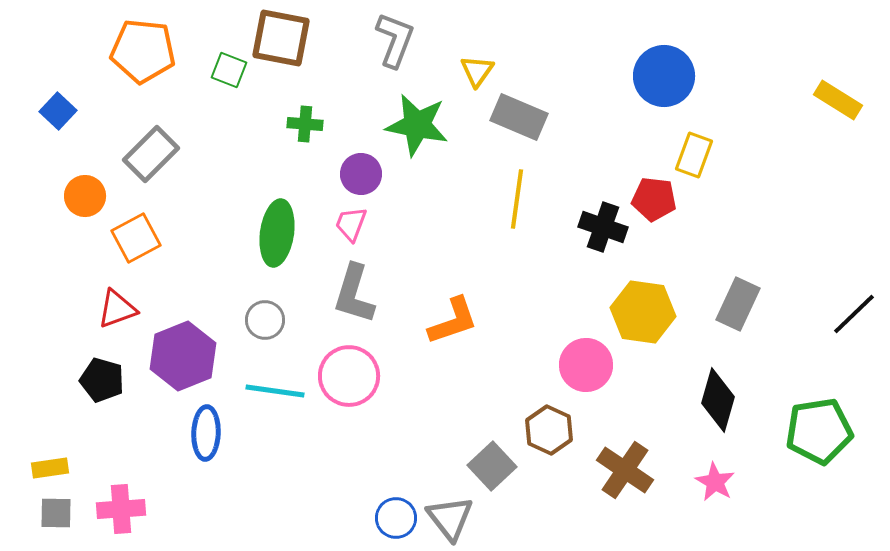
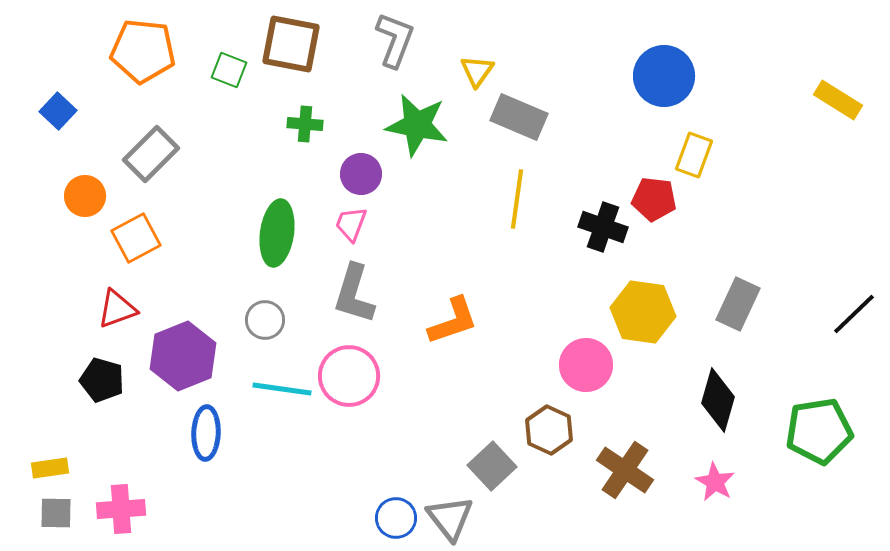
brown square at (281, 38): moved 10 px right, 6 px down
cyan line at (275, 391): moved 7 px right, 2 px up
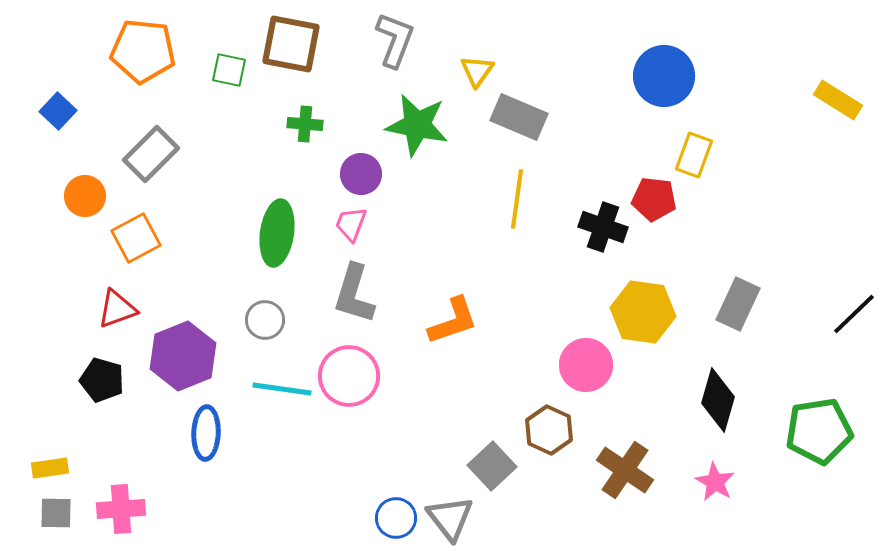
green square at (229, 70): rotated 9 degrees counterclockwise
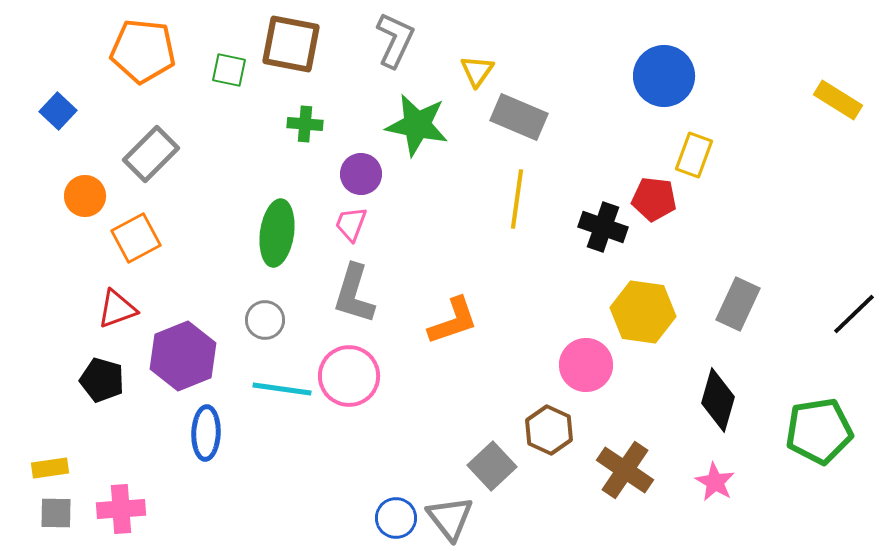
gray L-shape at (395, 40): rotated 4 degrees clockwise
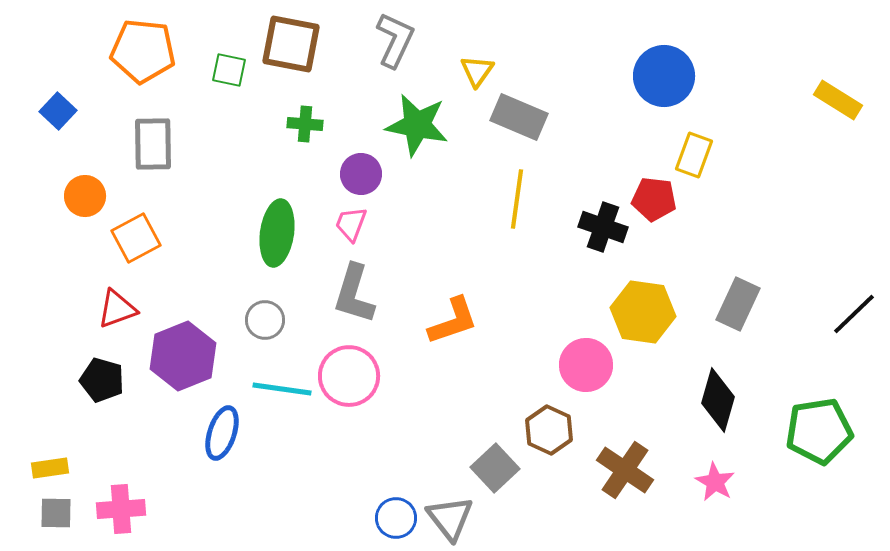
gray rectangle at (151, 154): moved 2 px right, 10 px up; rotated 46 degrees counterclockwise
blue ellipse at (206, 433): moved 16 px right; rotated 16 degrees clockwise
gray square at (492, 466): moved 3 px right, 2 px down
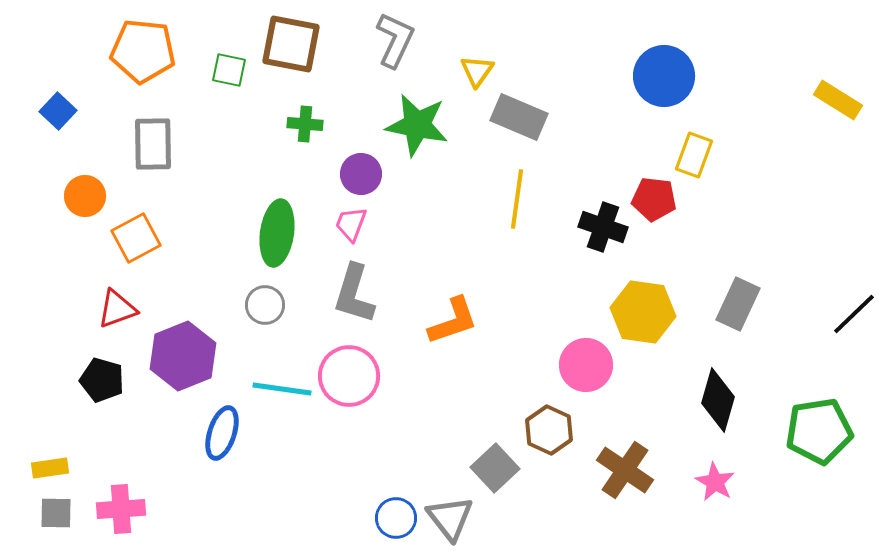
gray circle at (265, 320): moved 15 px up
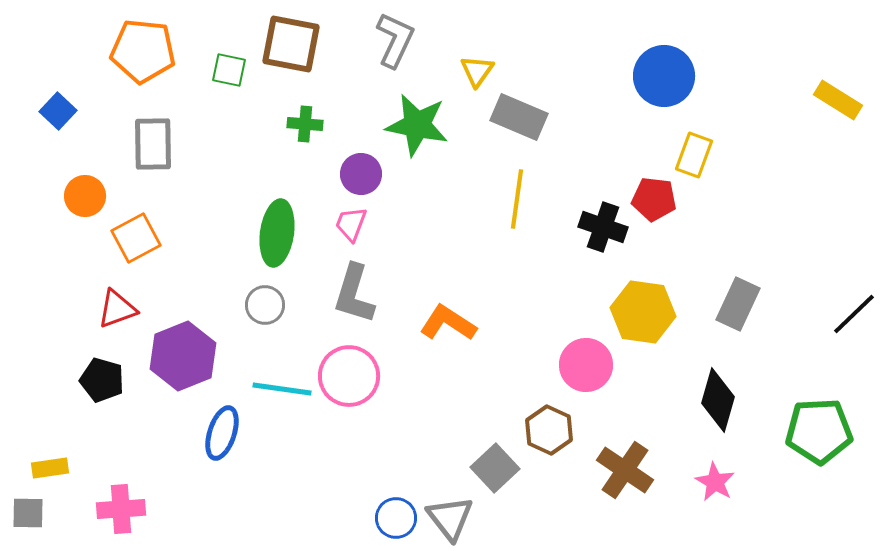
orange L-shape at (453, 321): moved 5 px left, 2 px down; rotated 128 degrees counterclockwise
green pentagon at (819, 431): rotated 6 degrees clockwise
gray square at (56, 513): moved 28 px left
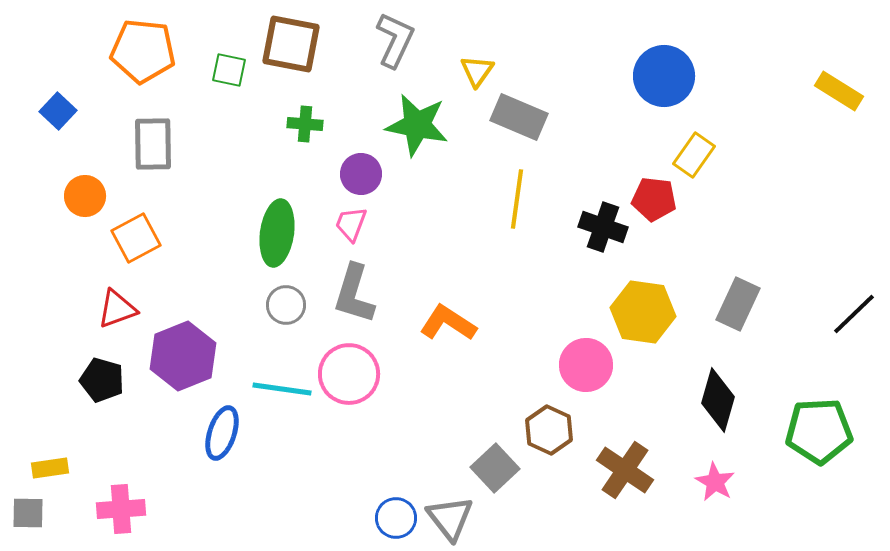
yellow rectangle at (838, 100): moved 1 px right, 9 px up
yellow rectangle at (694, 155): rotated 15 degrees clockwise
gray circle at (265, 305): moved 21 px right
pink circle at (349, 376): moved 2 px up
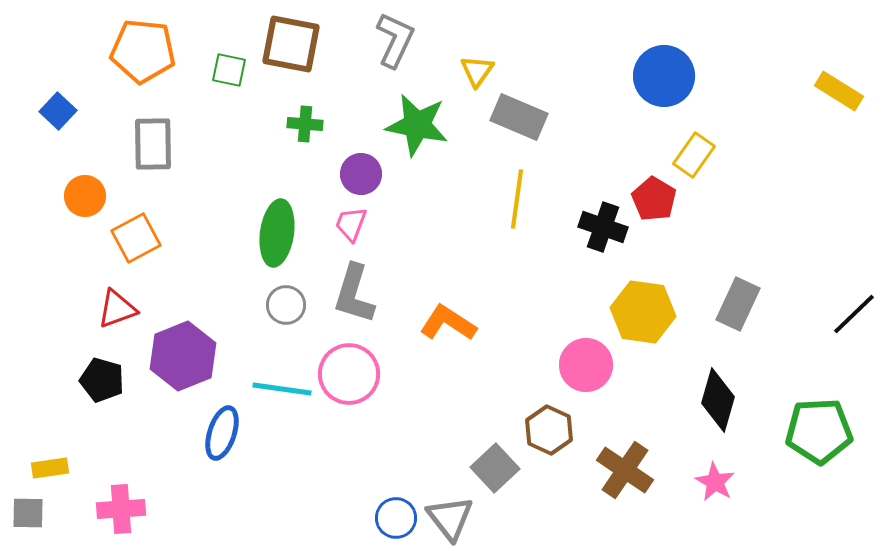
red pentagon at (654, 199): rotated 24 degrees clockwise
